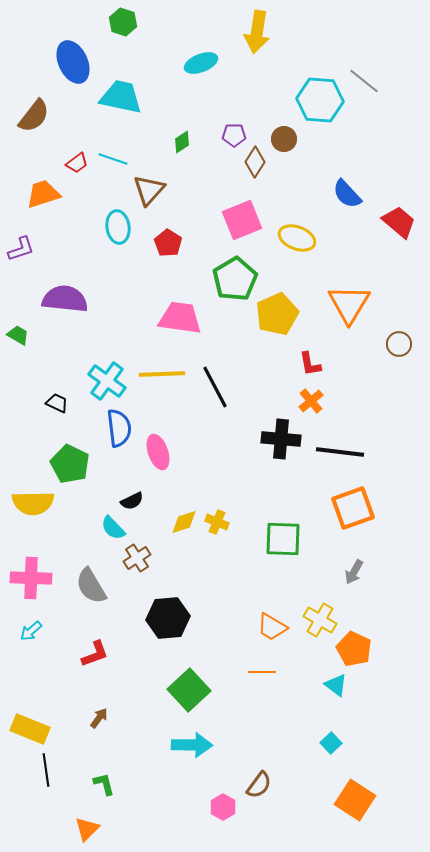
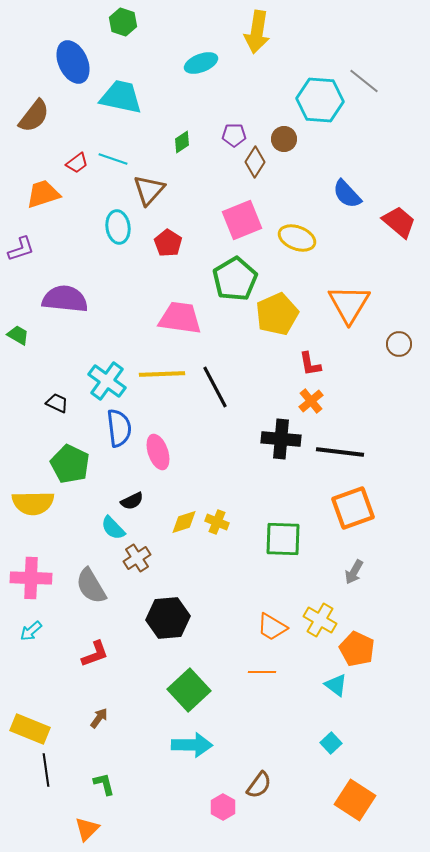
orange pentagon at (354, 649): moved 3 px right
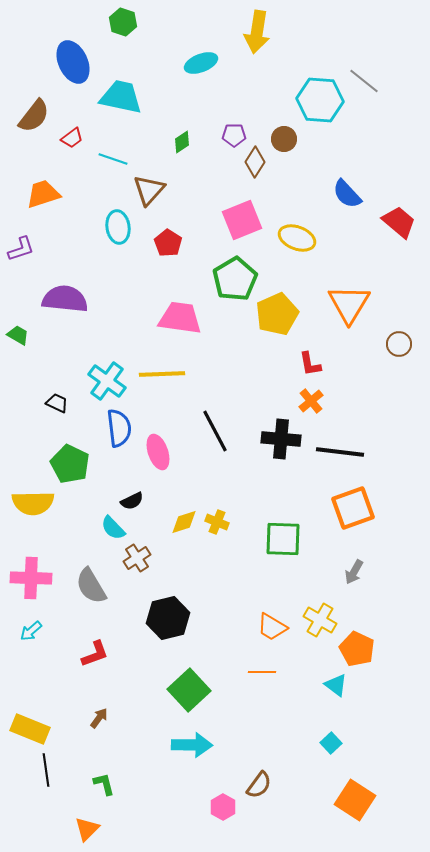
red trapezoid at (77, 163): moved 5 px left, 25 px up
black line at (215, 387): moved 44 px down
black hexagon at (168, 618): rotated 9 degrees counterclockwise
